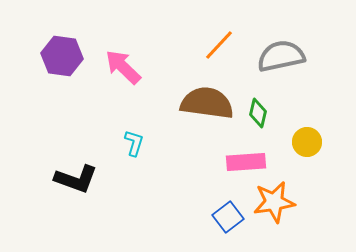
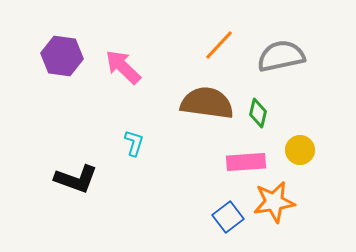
yellow circle: moved 7 px left, 8 px down
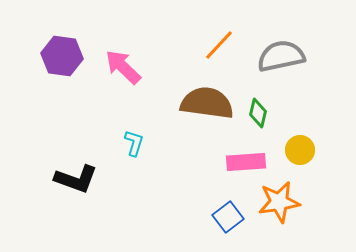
orange star: moved 5 px right
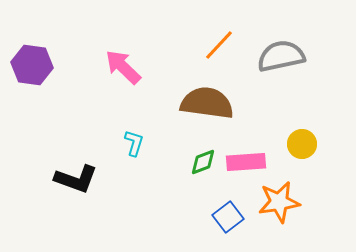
purple hexagon: moved 30 px left, 9 px down
green diamond: moved 55 px left, 49 px down; rotated 56 degrees clockwise
yellow circle: moved 2 px right, 6 px up
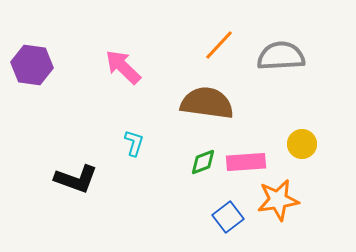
gray semicircle: rotated 9 degrees clockwise
orange star: moved 1 px left, 2 px up
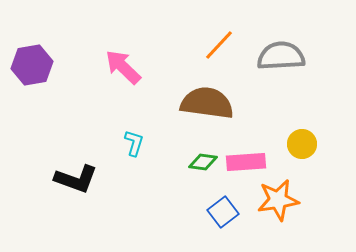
purple hexagon: rotated 18 degrees counterclockwise
green diamond: rotated 28 degrees clockwise
blue square: moved 5 px left, 5 px up
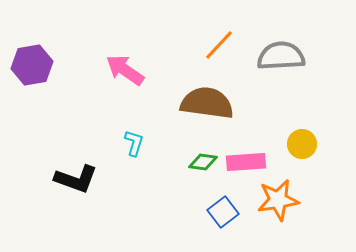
pink arrow: moved 2 px right, 3 px down; rotated 9 degrees counterclockwise
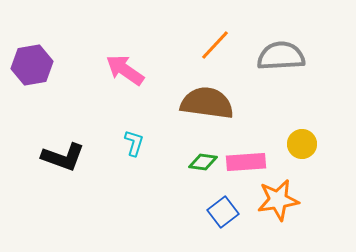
orange line: moved 4 px left
black L-shape: moved 13 px left, 22 px up
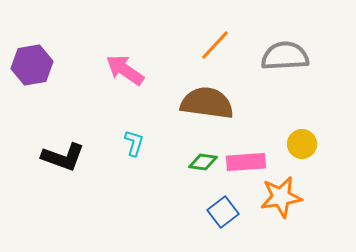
gray semicircle: moved 4 px right
orange star: moved 3 px right, 3 px up
